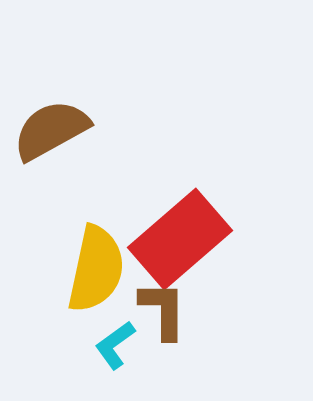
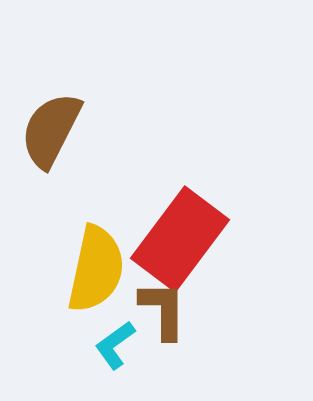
brown semicircle: rotated 34 degrees counterclockwise
red rectangle: rotated 12 degrees counterclockwise
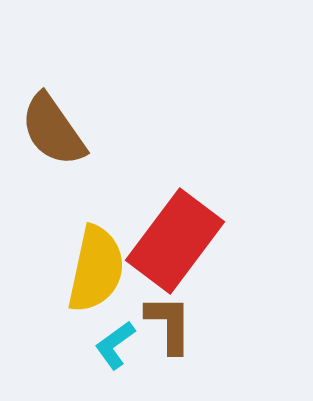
brown semicircle: moved 2 px right; rotated 62 degrees counterclockwise
red rectangle: moved 5 px left, 2 px down
brown L-shape: moved 6 px right, 14 px down
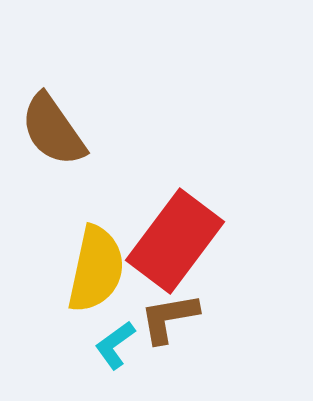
brown L-shape: moved 6 px up; rotated 100 degrees counterclockwise
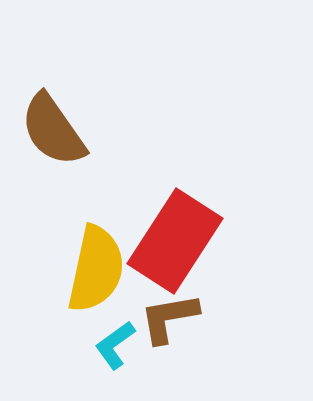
red rectangle: rotated 4 degrees counterclockwise
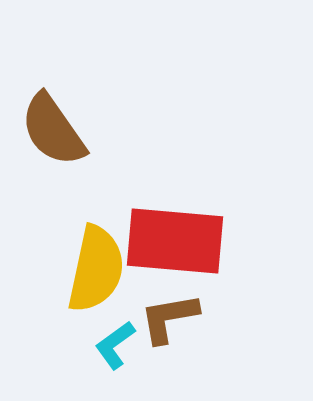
red rectangle: rotated 62 degrees clockwise
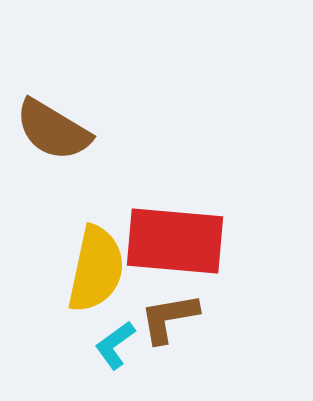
brown semicircle: rotated 24 degrees counterclockwise
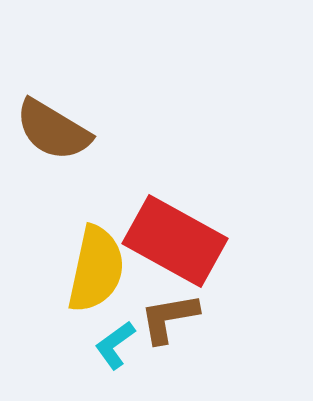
red rectangle: rotated 24 degrees clockwise
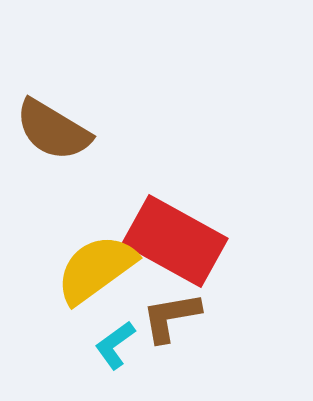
yellow semicircle: rotated 138 degrees counterclockwise
brown L-shape: moved 2 px right, 1 px up
